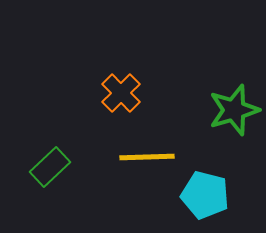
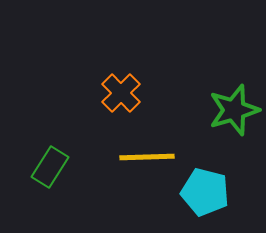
green rectangle: rotated 15 degrees counterclockwise
cyan pentagon: moved 3 px up
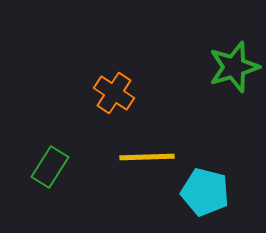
orange cross: moved 7 px left; rotated 12 degrees counterclockwise
green star: moved 43 px up
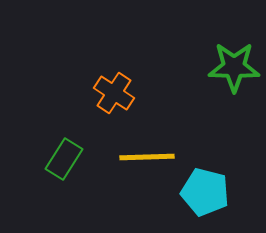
green star: rotated 18 degrees clockwise
green rectangle: moved 14 px right, 8 px up
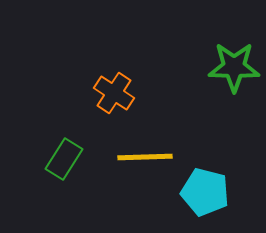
yellow line: moved 2 px left
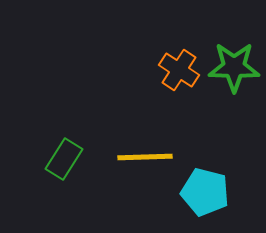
orange cross: moved 65 px right, 23 px up
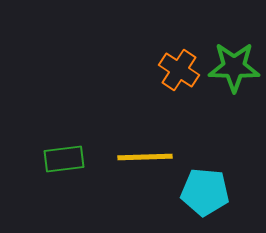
green rectangle: rotated 51 degrees clockwise
cyan pentagon: rotated 9 degrees counterclockwise
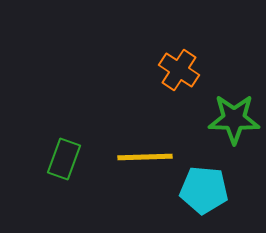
green star: moved 52 px down
green rectangle: rotated 63 degrees counterclockwise
cyan pentagon: moved 1 px left, 2 px up
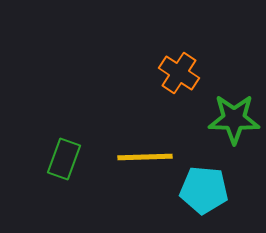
orange cross: moved 3 px down
